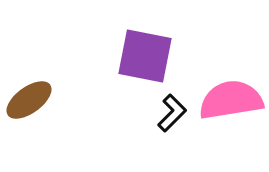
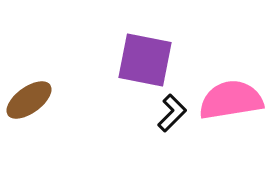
purple square: moved 4 px down
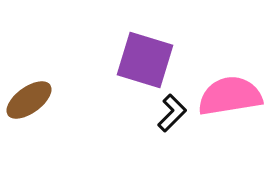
purple square: rotated 6 degrees clockwise
pink semicircle: moved 1 px left, 4 px up
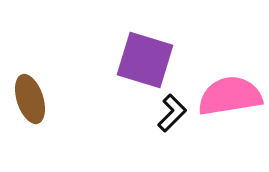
brown ellipse: moved 1 px right, 1 px up; rotated 72 degrees counterclockwise
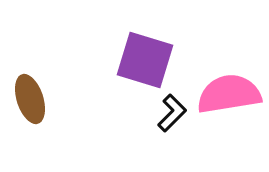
pink semicircle: moved 1 px left, 2 px up
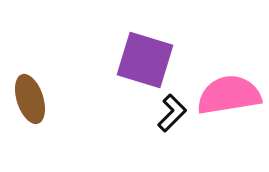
pink semicircle: moved 1 px down
